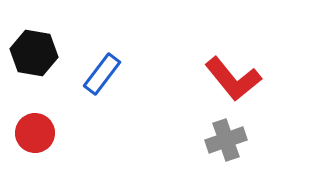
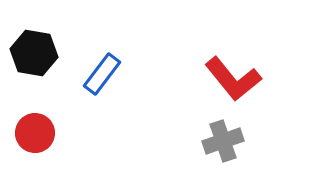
gray cross: moved 3 px left, 1 px down
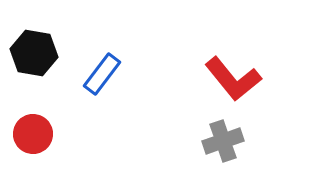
red circle: moved 2 px left, 1 px down
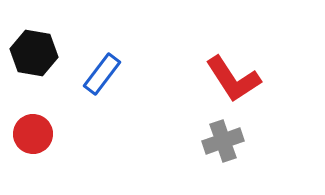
red L-shape: rotated 6 degrees clockwise
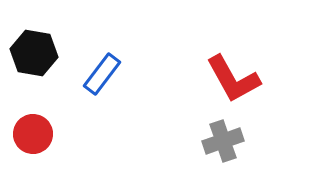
red L-shape: rotated 4 degrees clockwise
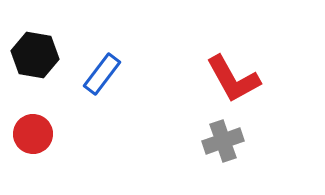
black hexagon: moved 1 px right, 2 px down
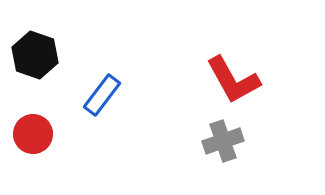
black hexagon: rotated 9 degrees clockwise
blue rectangle: moved 21 px down
red L-shape: moved 1 px down
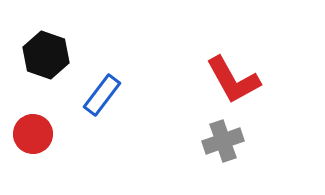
black hexagon: moved 11 px right
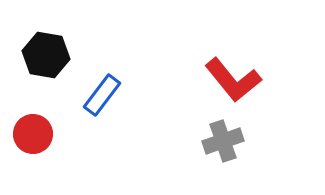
black hexagon: rotated 9 degrees counterclockwise
red L-shape: rotated 10 degrees counterclockwise
